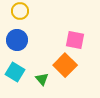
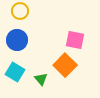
green triangle: moved 1 px left
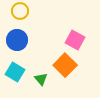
pink square: rotated 18 degrees clockwise
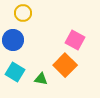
yellow circle: moved 3 px right, 2 px down
blue circle: moved 4 px left
green triangle: rotated 40 degrees counterclockwise
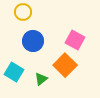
yellow circle: moved 1 px up
blue circle: moved 20 px right, 1 px down
cyan square: moved 1 px left
green triangle: rotated 48 degrees counterclockwise
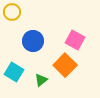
yellow circle: moved 11 px left
green triangle: moved 1 px down
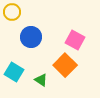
blue circle: moved 2 px left, 4 px up
green triangle: rotated 48 degrees counterclockwise
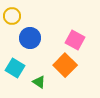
yellow circle: moved 4 px down
blue circle: moved 1 px left, 1 px down
cyan square: moved 1 px right, 4 px up
green triangle: moved 2 px left, 2 px down
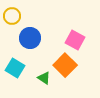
green triangle: moved 5 px right, 4 px up
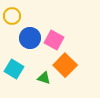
pink square: moved 21 px left
cyan square: moved 1 px left, 1 px down
green triangle: rotated 16 degrees counterclockwise
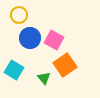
yellow circle: moved 7 px right, 1 px up
orange square: rotated 10 degrees clockwise
cyan square: moved 1 px down
green triangle: rotated 32 degrees clockwise
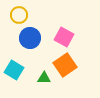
pink square: moved 10 px right, 3 px up
green triangle: rotated 48 degrees counterclockwise
